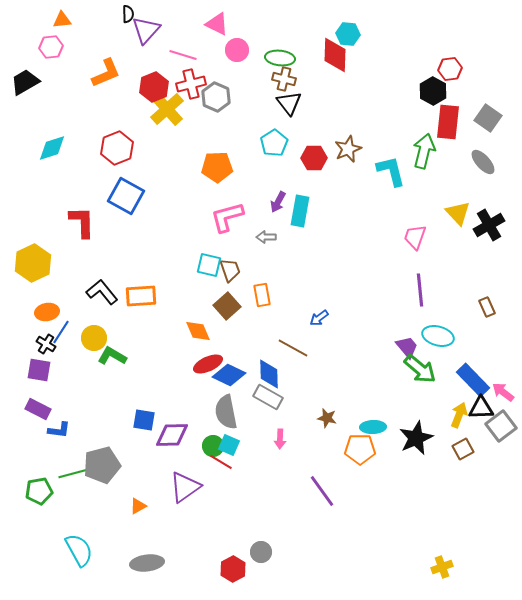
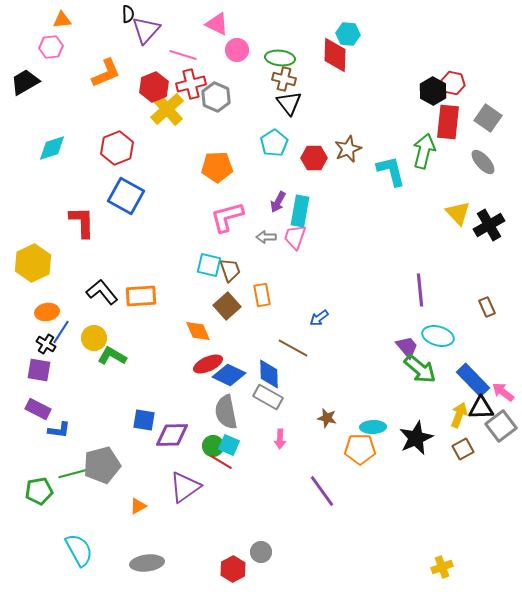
red hexagon at (450, 69): moved 3 px right, 14 px down; rotated 20 degrees clockwise
pink trapezoid at (415, 237): moved 120 px left
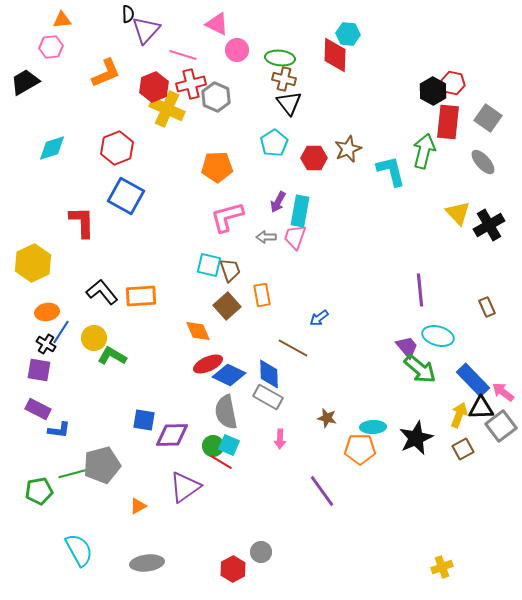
yellow cross at (167, 109): rotated 24 degrees counterclockwise
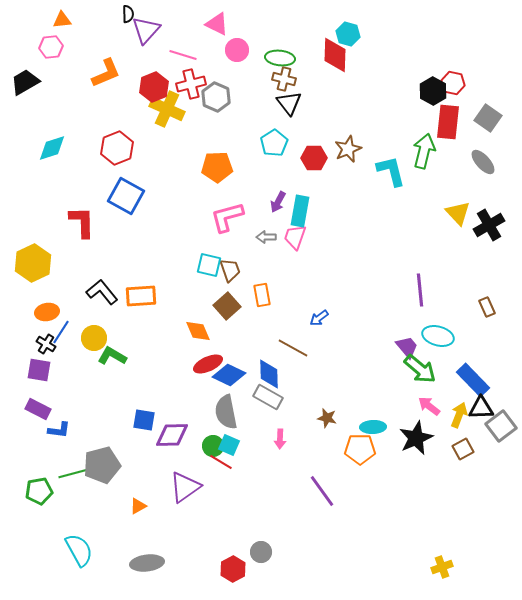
cyan hexagon at (348, 34): rotated 10 degrees clockwise
pink arrow at (503, 392): moved 74 px left, 14 px down
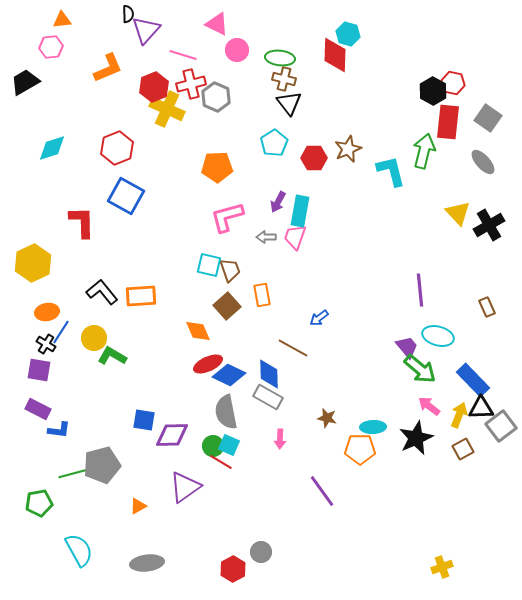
orange L-shape at (106, 73): moved 2 px right, 5 px up
green pentagon at (39, 491): moved 12 px down
